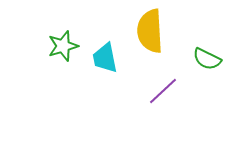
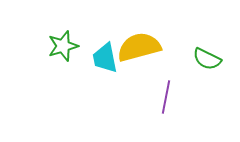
yellow semicircle: moved 11 px left, 16 px down; rotated 78 degrees clockwise
purple line: moved 3 px right, 6 px down; rotated 36 degrees counterclockwise
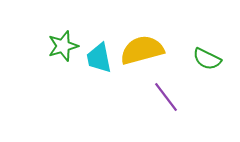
yellow semicircle: moved 3 px right, 3 px down
cyan trapezoid: moved 6 px left
purple line: rotated 48 degrees counterclockwise
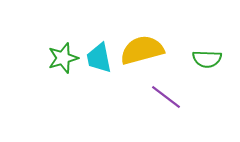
green star: moved 12 px down
green semicircle: rotated 24 degrees counterclockwise
purple line: rotated 16 degrees counterclockwise
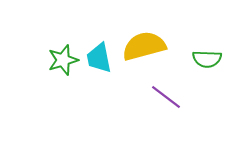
yellow semicircle: moved 2 px right, 4 px up
green star: moved 2 px down
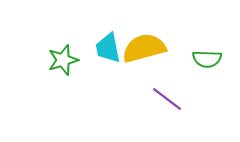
yellow semicircle: moved 2 px down
cyan trapezoid: moved 9 px right, 10 px up
purple line: moved 1 px right, 2 px down
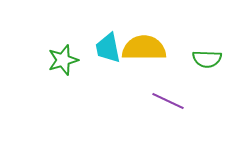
yellow semicircle: rotated 15 degrees clockwise
purple line: moved 1 px right, 2 px down; rotated 12 degrees counterclockwise
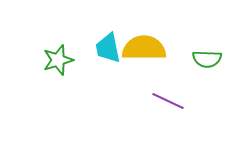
green star: moved 5 px left
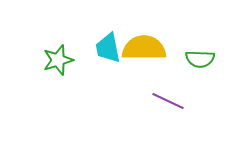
green semicircle: moved 7 px left
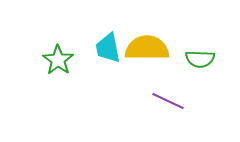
yellow semicircle: moved 3 px right
green star: rotated 20 degrees counterclockwise
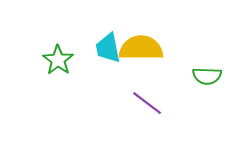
yellow semicircle: moved 6 px left
green semicircle: moved 7 px right, 17 px down
purple line: moved 21 px left, 2 px down; rotated 12 degrees clockwise
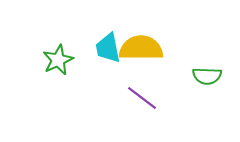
green star: rotated 12 degrees clockwise
purple line: moved 5 px left, 5 px up
